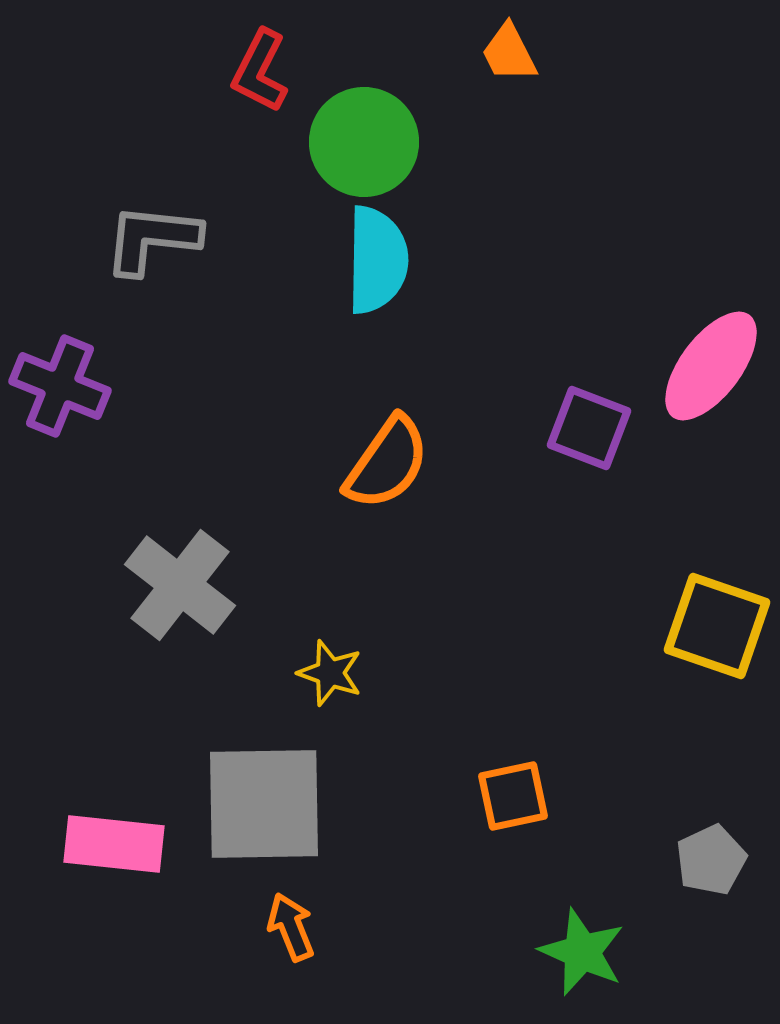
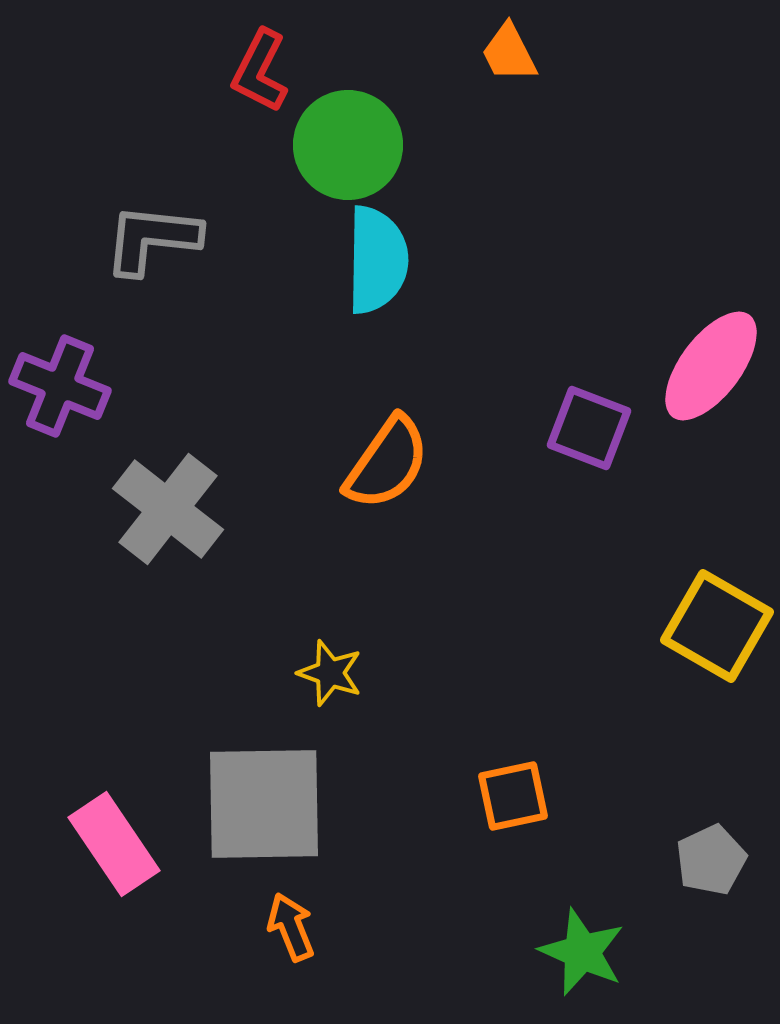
green circle: moved 16 px left, 3 px down
gray cross: moved 12 px left, 76 px up
yellow square: rotated 11 degrees clockwise
pink rectangle: rotated 50 degrees clockwise
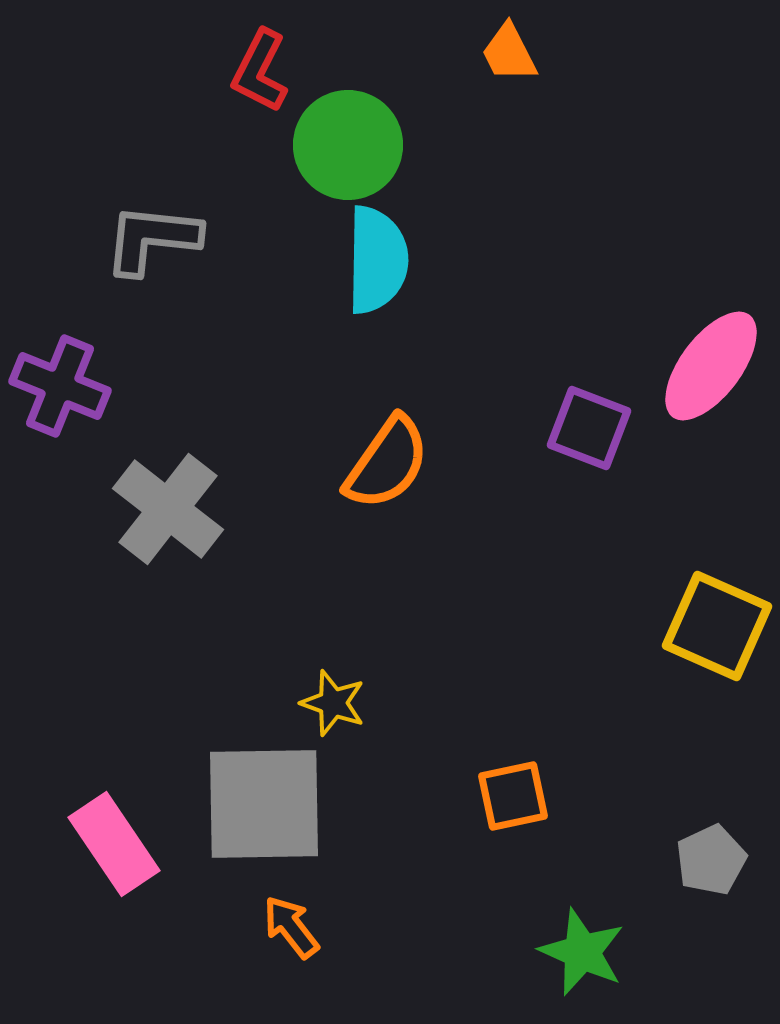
yellow square: rotated 6 degrees counterclockwise
yellow star: moved 3 px right, 30 px down
orange arrow: rotated 16 degrees counterclockwise
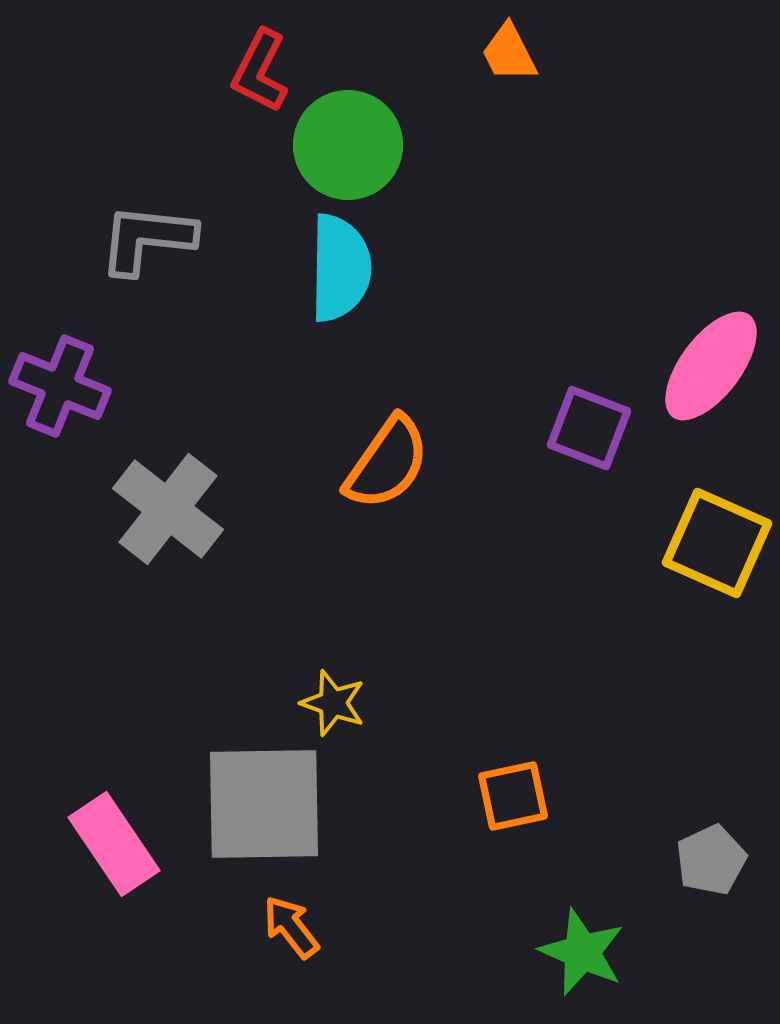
gray L-shape: moved 5 px left
cyan semicircle: moved 37 px left, 8 px down
yellow square: moved 83 px up
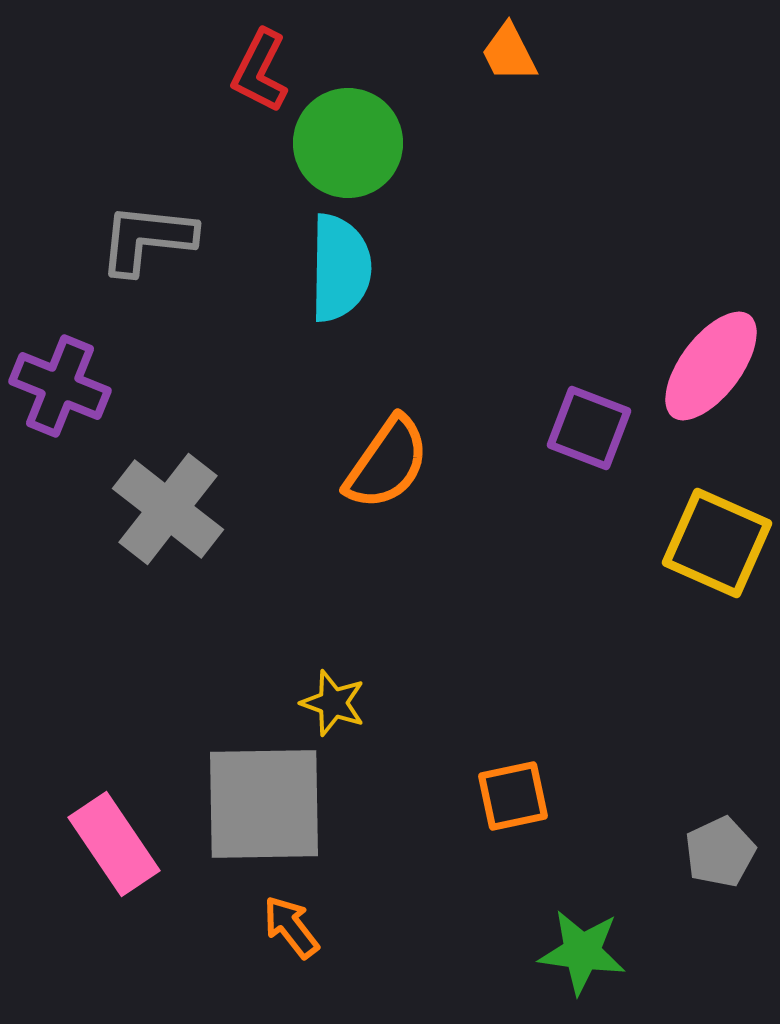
green circle: moved 2 px up
gray pentagon: moved 9 px right, 8 px up
green star: rotated 16 degrees counterclockwise
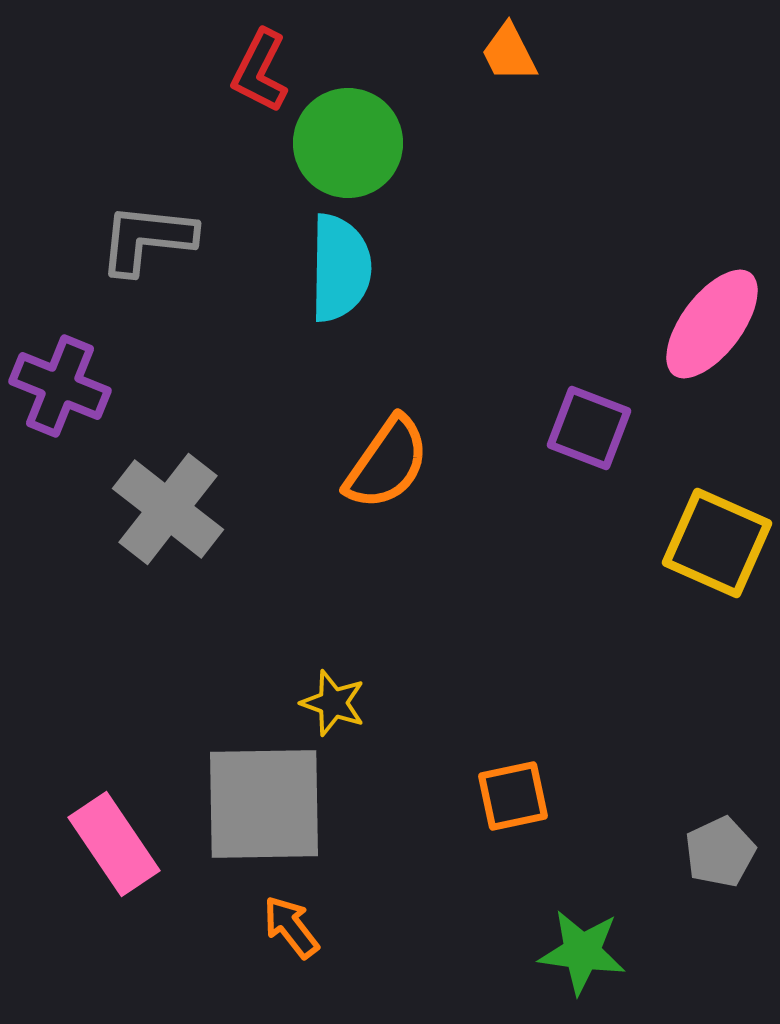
pink ellipse: moved 1 px right, 42 px up
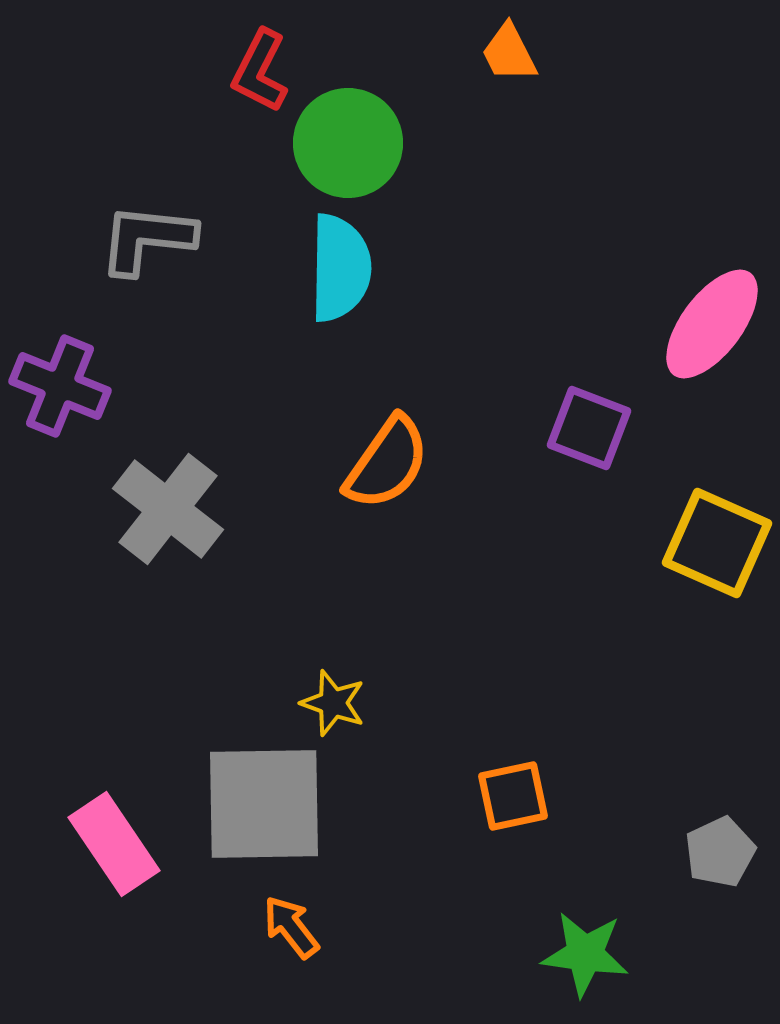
green star: moved 3 px right, 2 px down
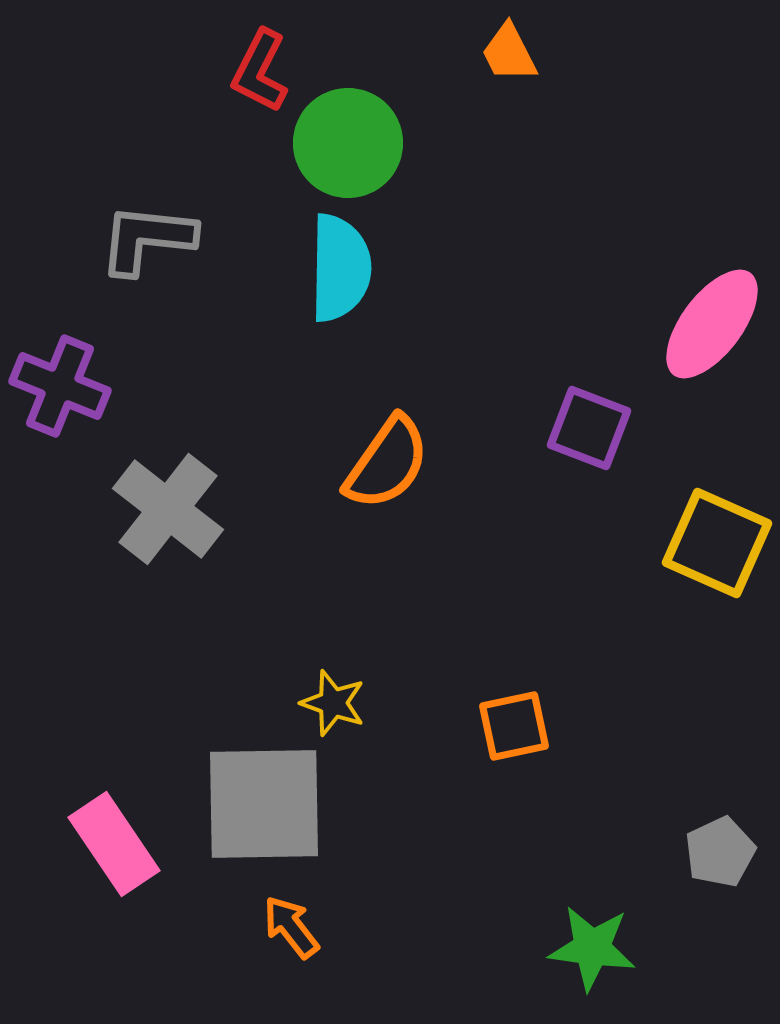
orange square: moved 1 px right, 70 px up
green star: moved 7 px right, 6 px up
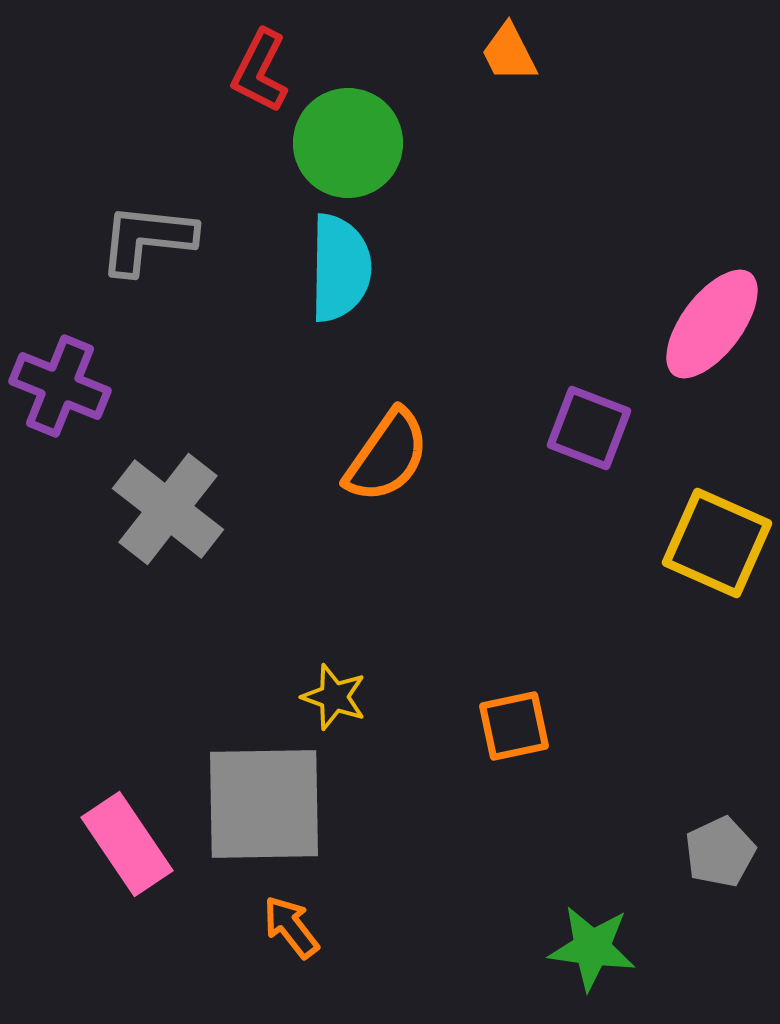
orange semicircle: moved 7 px up
yellow star: moved 1 px right, 6 px up
pink rectangle: moved 13 px right
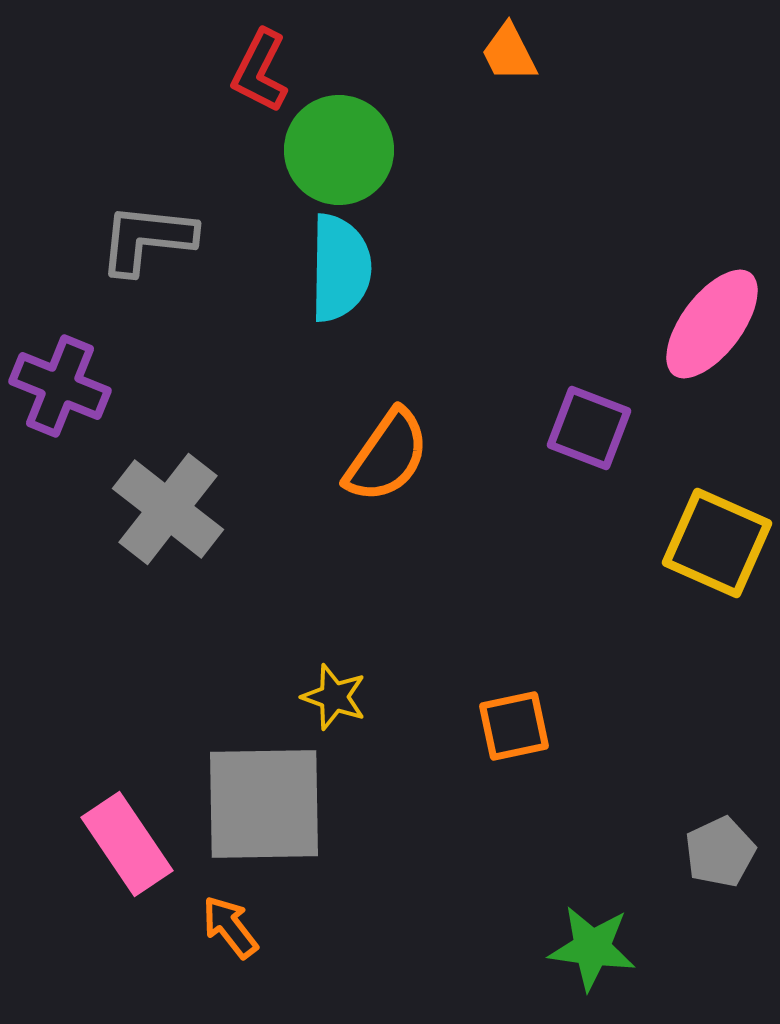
green circle: moved 9 px left, 7 px down
orange arrow: moved 61 px left
